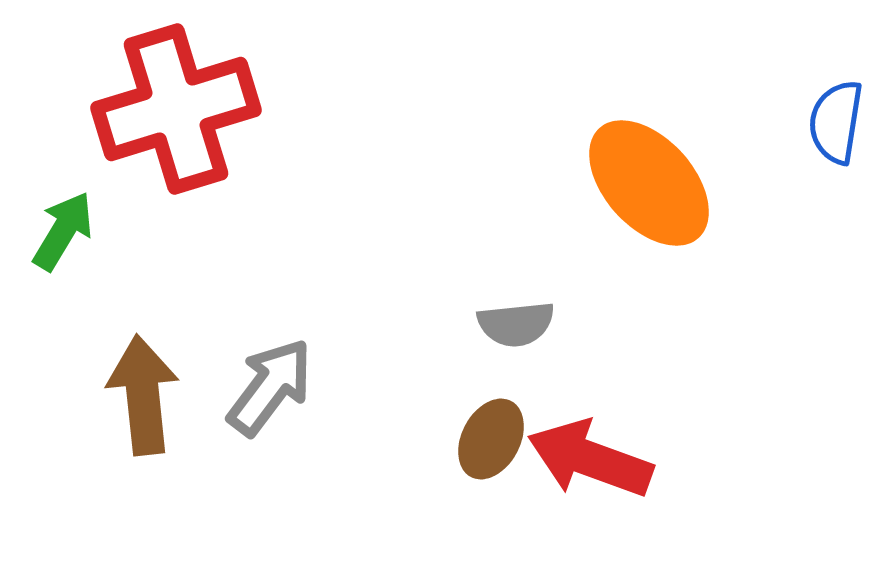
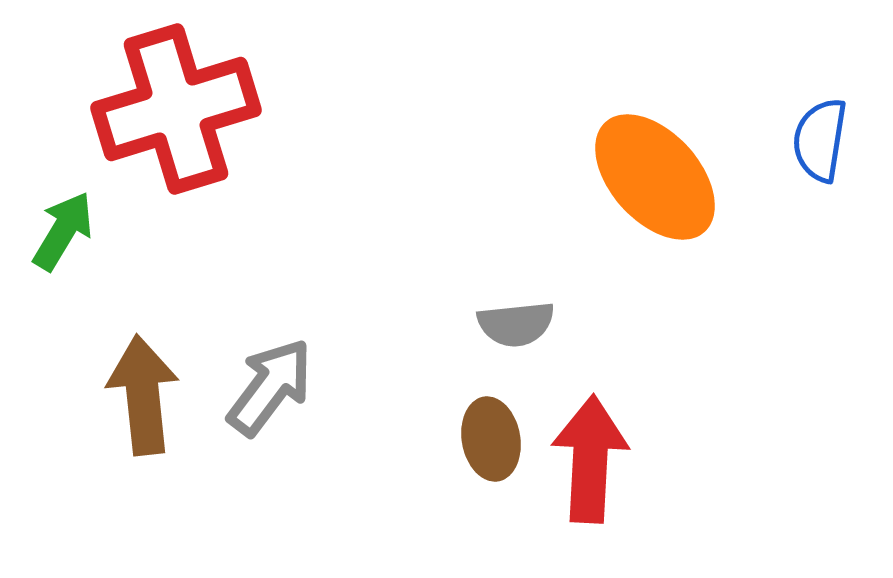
blue semicircle: moved 16 px left, 18 px down
orange ellipse: moved 6 px right, 6 px up
brown ellipse: rotated 38 degrees counterclockwise
red arrow: rotated 73 degrees clockwise
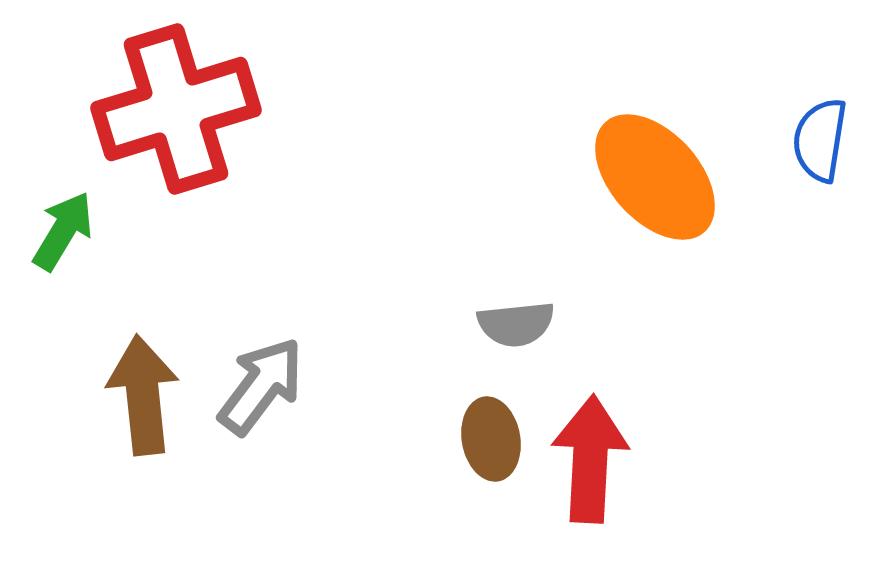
gray arrow: moved 9 px left, 1 px up
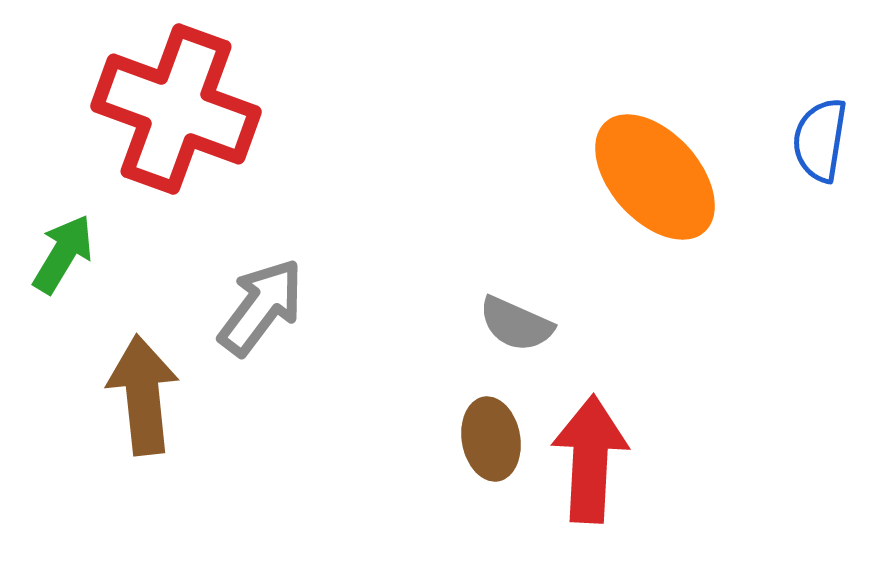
red cross: rotated 37 degrees clockwise
green arrow: moved 23 px down
gray semicircle: rotated 30 degrees clockwise
gray arrow: moved 79 px up
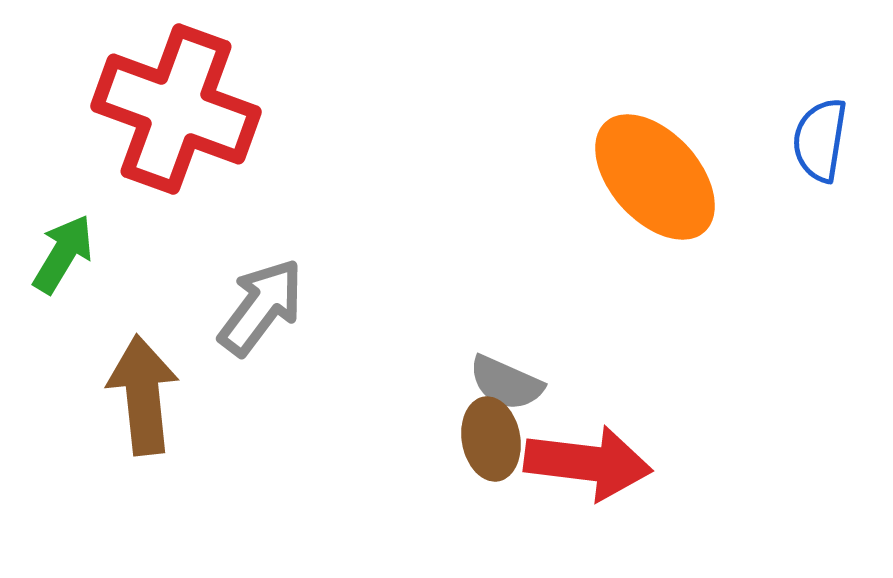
gray semicircle: moved 10 px left, 59 px down
red arrow: moved 2 px left, 4 px down; rotated 94 degrees clockwise
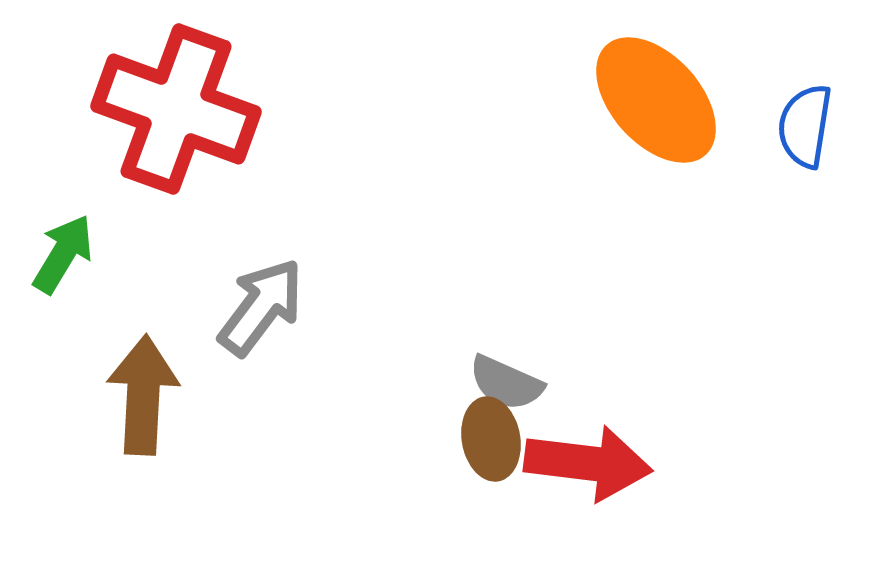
blue semicircle: moved 15 px left, 14 px up
orange ellipse: moved 1 px right, 77 px up
brown arrow: rotated 9 degrees clockwise
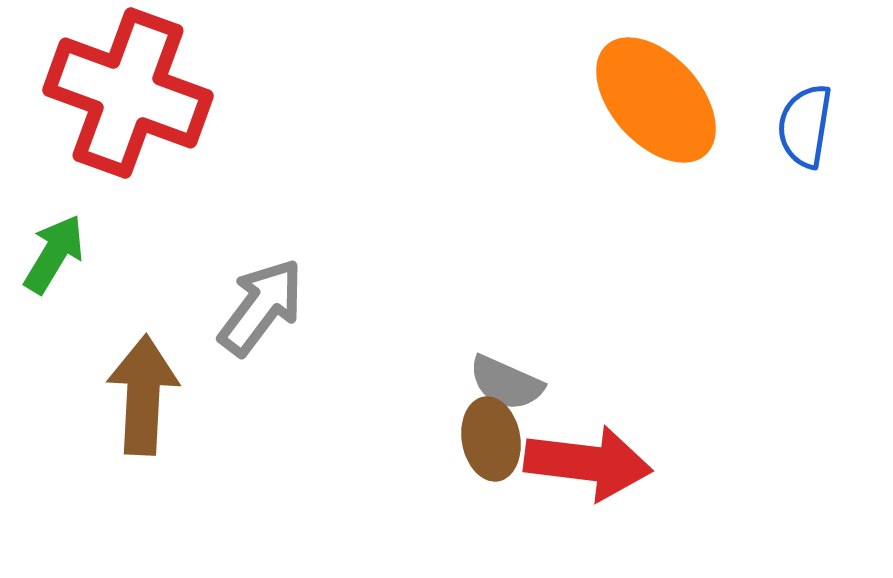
red cross: moved 48 px left, 16 px up
green arrow: moved 9 px left
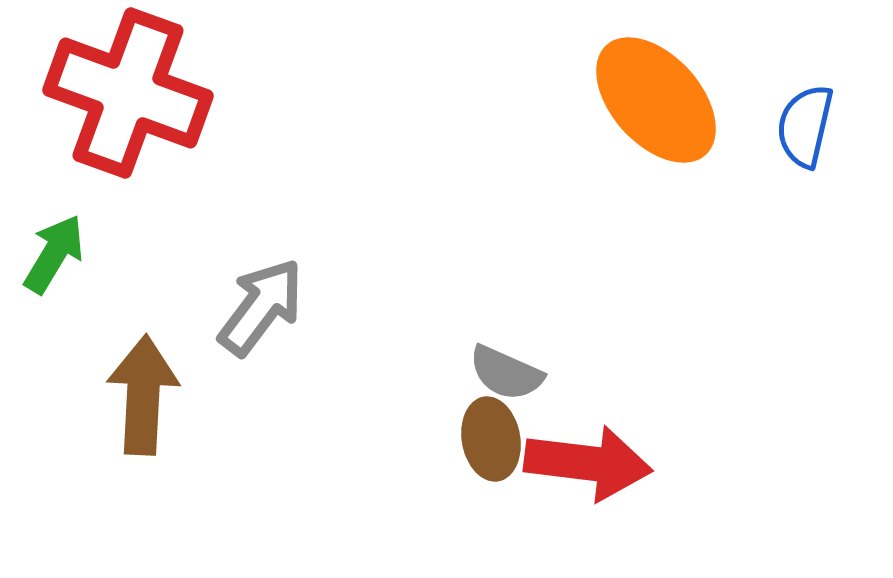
blue semicircle: rotated 4 degrees clockwise
gray semicircle: moved 10 px up
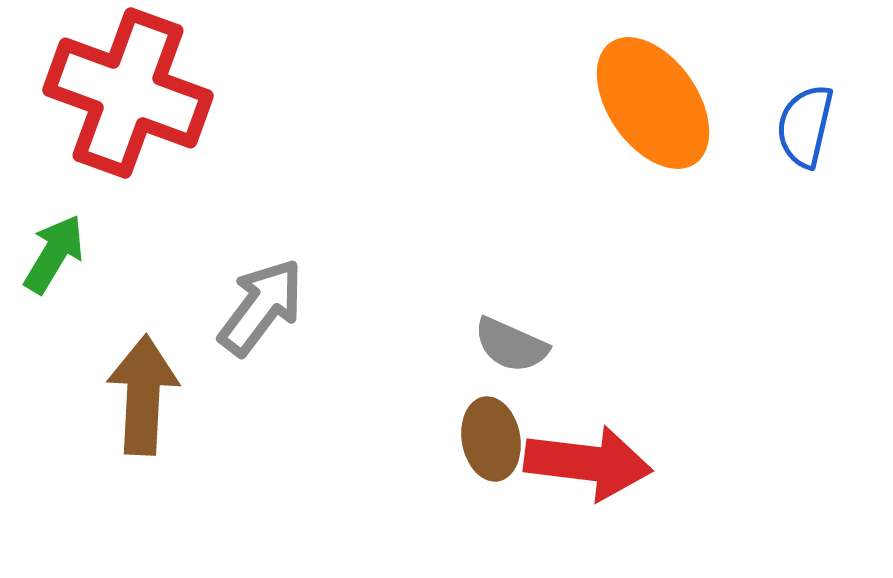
orange ellipse: moved 3 px left, 3 px down; rotated 7 degrees clockwise
gray semicircle: moved 5 px right, 28 px up
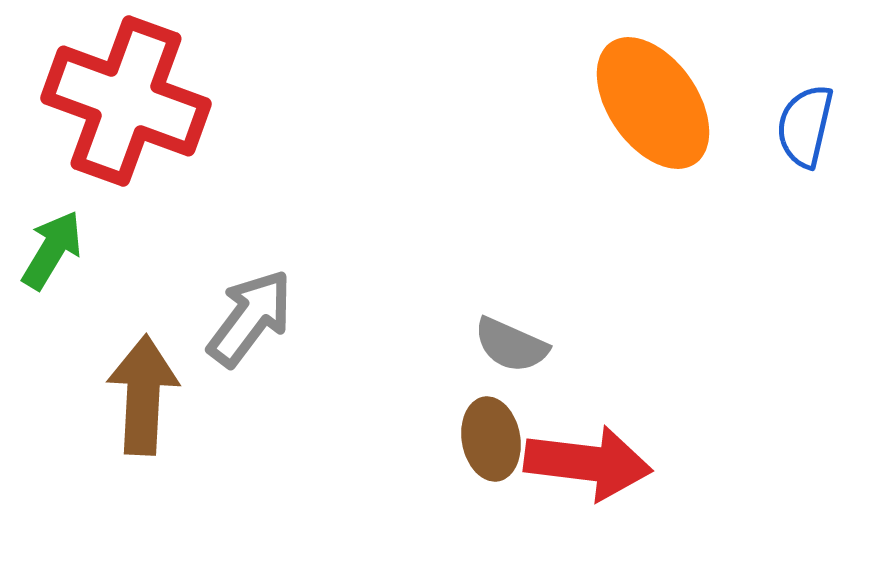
red cross: moved 2 px left, 8 px down
green arrow: moved 2 px left, 4 px up
gray arrow: moved 11 px left, 11 px down
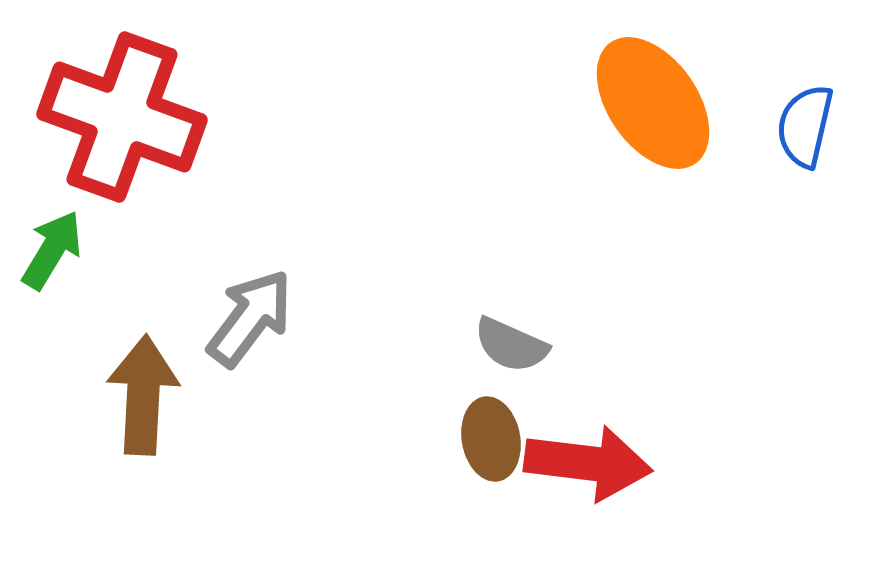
red cross: moved 4 px left, 16 px down
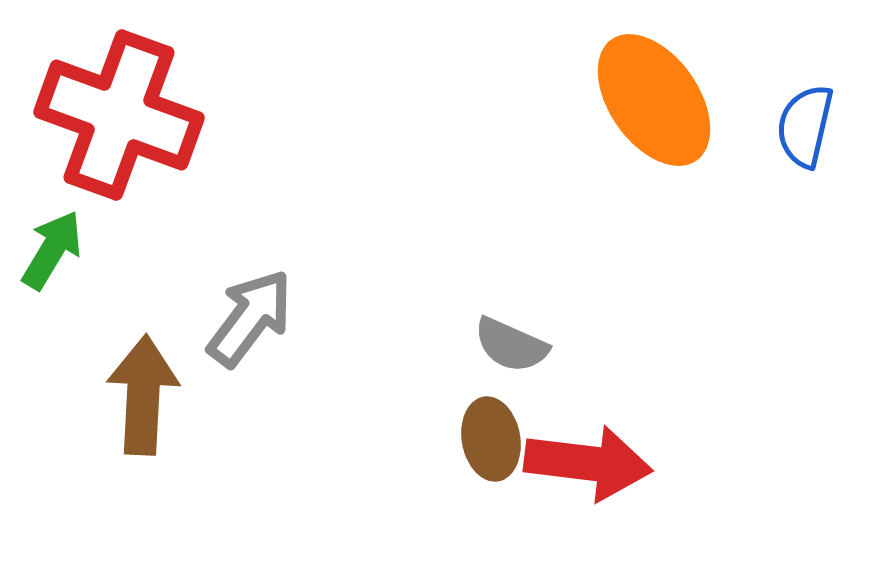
orange ellipse: moved 1 px right, 3 px up
red cross: moved 3 px left, 2 px up
